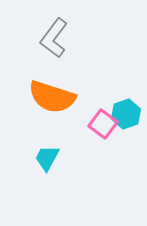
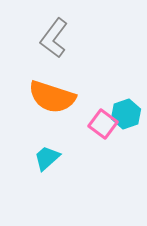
cyan trapezoid: rotated 20 degrees clockwise
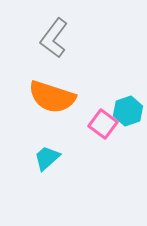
cyan hexagon: moved 2 px right, 3 px up
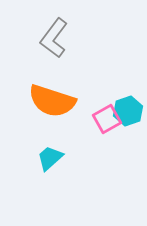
orange semicircle: moved 4 px down
pink square: moved 4 px right, 5 px up; rotated 24 degrees clockwise
cyan trapezoid: moved 3 px right
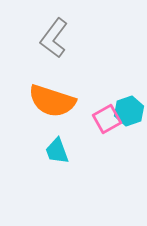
cyan hexagon: moved 1 px right
cyan trapezoid: moved 7 px right, 7 px up; rotated 68 degrees counterclockwise
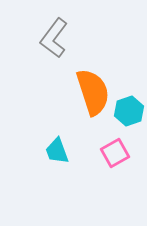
orange semicircle: moved 41 px right, 9 px up; rotated 126 degrees counterclockwise
pink square: moved 8 px right, 34 px down
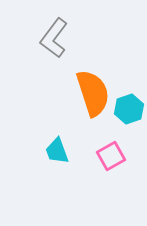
orange semicircle: moved 1 px down
cyan hexagon: moved 2 px up
pink square: moved 4 px left, 3 px down
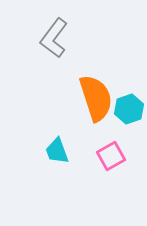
orange semicircle: moved 3 px right, 5 px down
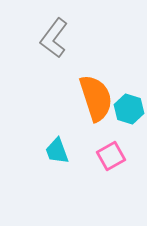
cyan hexagon: rotated 24 degrees counterclockwise
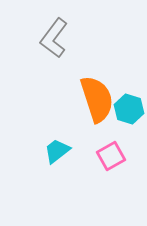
orange semicircle: moved 1 px right, 1 px down
cyan trapezoid: rotated 72 degrees clockwise
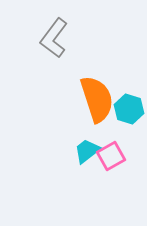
cyan trapezoid: moved 30 px right
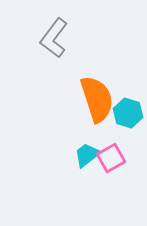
cyan hexagon: moved 1 px left, 4 px down
cyan trapezoid: moved 4 px down
pink square: moved 2 px down
